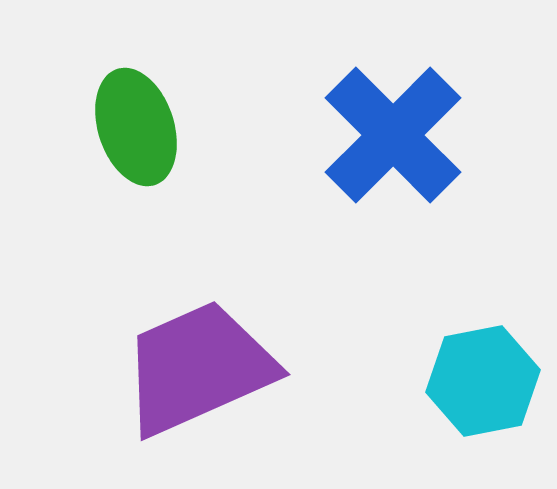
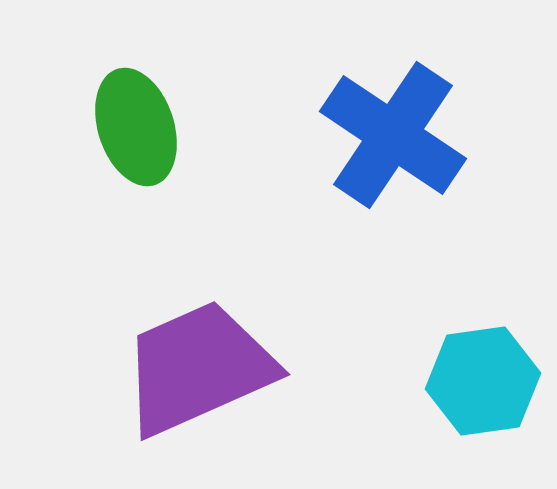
blue cross: rotated 11 degrees counterclockwise
cyan hexagon: rotated 3 degrees clockwise
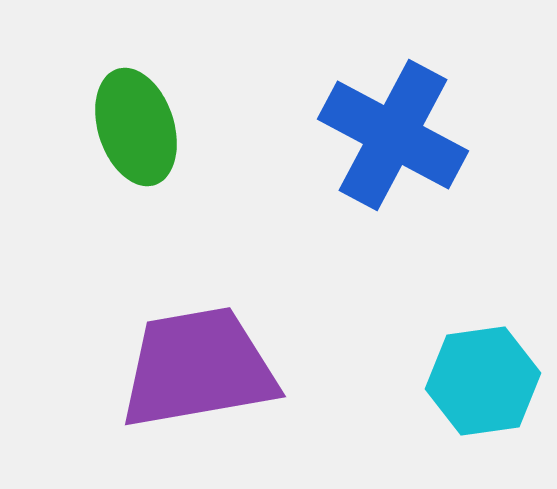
blue cross: rotated 6 degrees counterclockwise
purple trapezoid: rotated 14 degrees clockwise
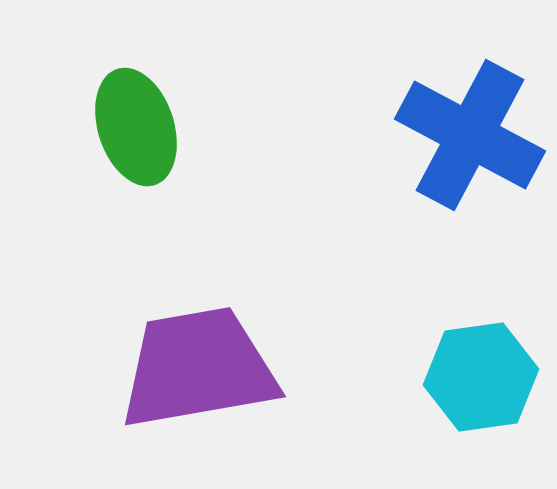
blue cross: moved 77 px right
cyan hexagon: moved 2 px left, 4 px up
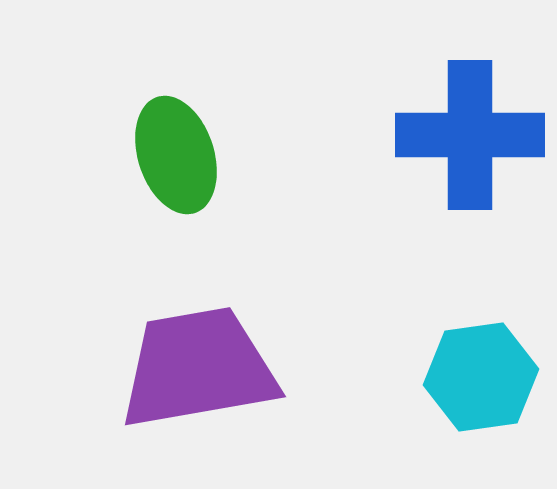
green ellipse: moved 40 px right, 28 px down
blue cross: rotated 28 degrees counterclockwise
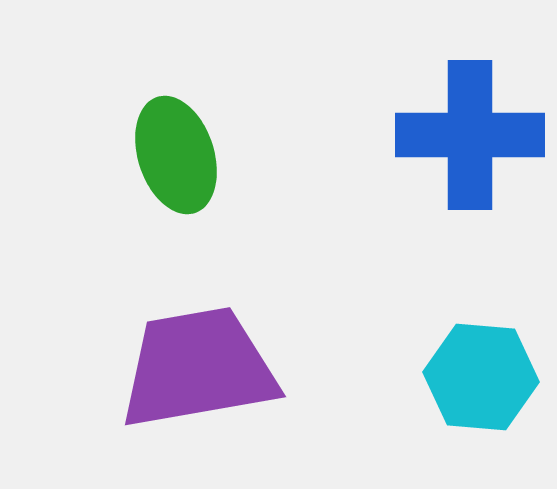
cyan hexagon: rotated 13 degrees clockwise
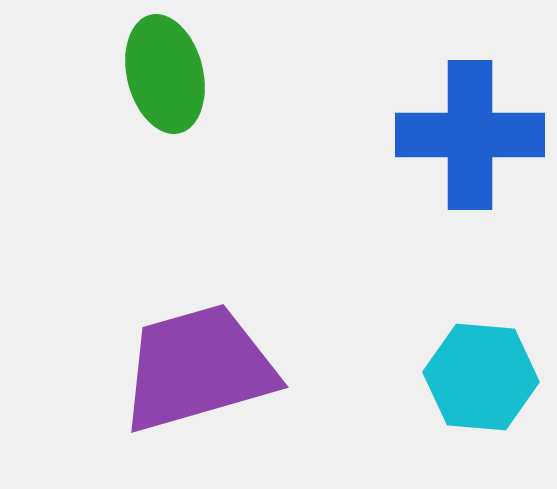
green ellipse: moved 11 px left, 81 px up; rotated 4 degrees clockwise
purple trapezoid: rotated 6 degrees counterclockwise
